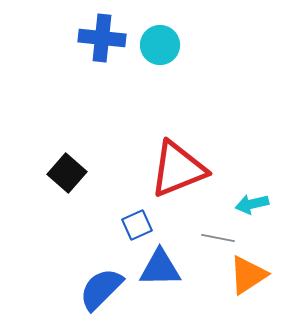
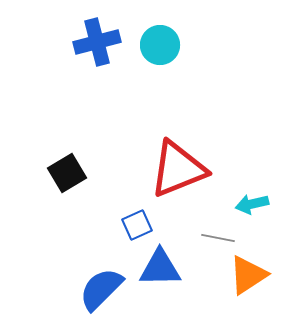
blue cross: moved 5 px left, 4 px down; rotated 21 degrees counterclockwise
black square: rotated 18 degrees clockwise
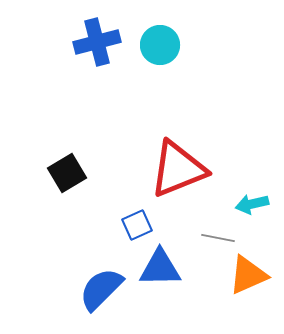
orange triangle: rotated 9 degrees clockwise
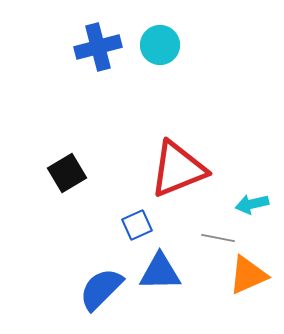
blue cross: moved 1 px right, 5 px down
blue triangle: moved 4 px down
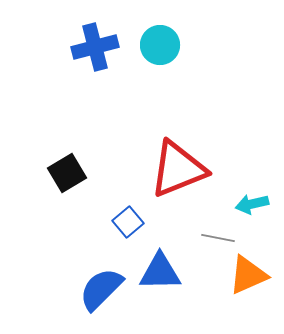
blue cross: moved 3 px left
blue square: moved 9 px left, 3 px up; rotated 16 degrees counterclockwise
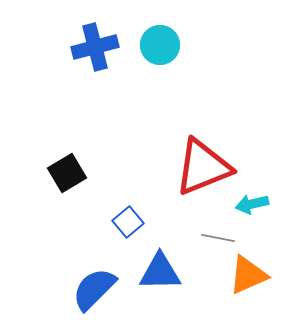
red triangle: moved 25 px right, 2 px up
blue semicircle: moved 7 px left
